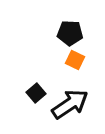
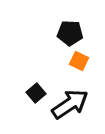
orange square: moved 4 px right, 1 px down
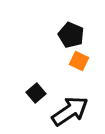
black pentagon: moved 1 px right, 2 px down; rotated 20 degrees clockwise
black arrow: moved 7 px down
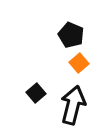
orange square: moved 2 px down; rotated 24 degrees clockwise
black arrow: moved 3 px right, 6 px up; rotated 42 degrees counterclockwise
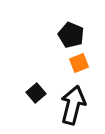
orange square: rotated 18 degrees clockwise
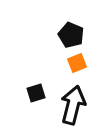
orange square: moved 2 px left
black square: rotated 24 degrees clockwise
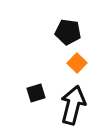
black pentagon: moved 3 px left, 3 px up; rotated 15 degrees counterclockwise
orange square: rotated 24 degrees counterclockwise
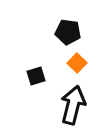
black square: moved 17 px up
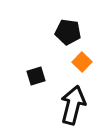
orange square: moved 5 px right, 1 px up
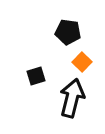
black arrow: moved 1 px left, 7 px up
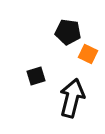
orange square: moved 6 px right, 8 px up; rotated 18 degrees counterclockwise
